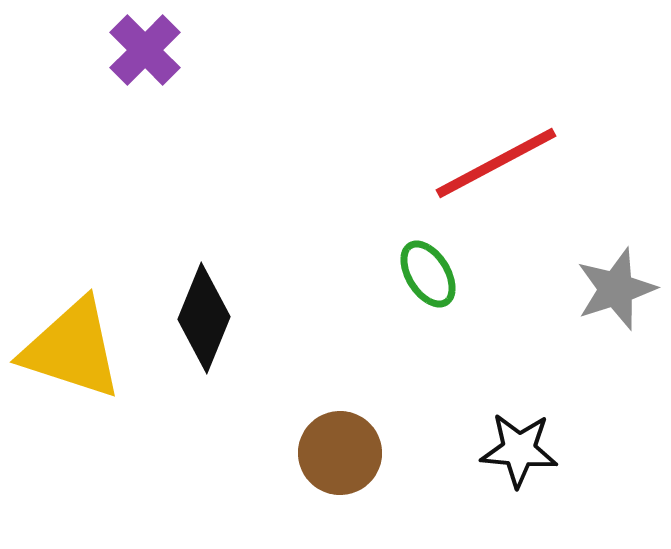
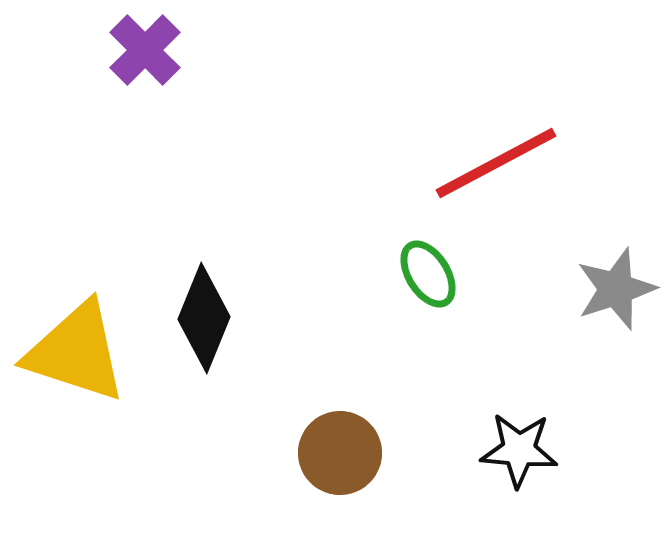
yellow triangle: moved 4 px right, 3 px down
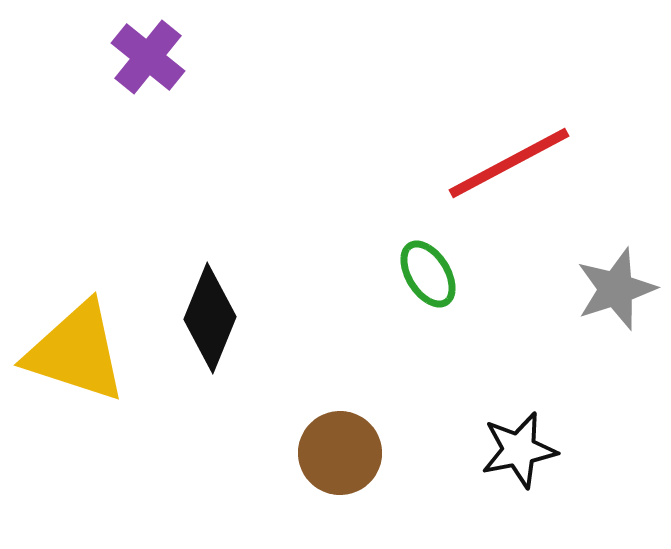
purple cross: moved 3 px right, 7 px down; rotated 6 degrees counterclockwise
red line: moved 13 px right
black diamond: moved 6 px right
black star: rotated 16 degrees counterclockwise
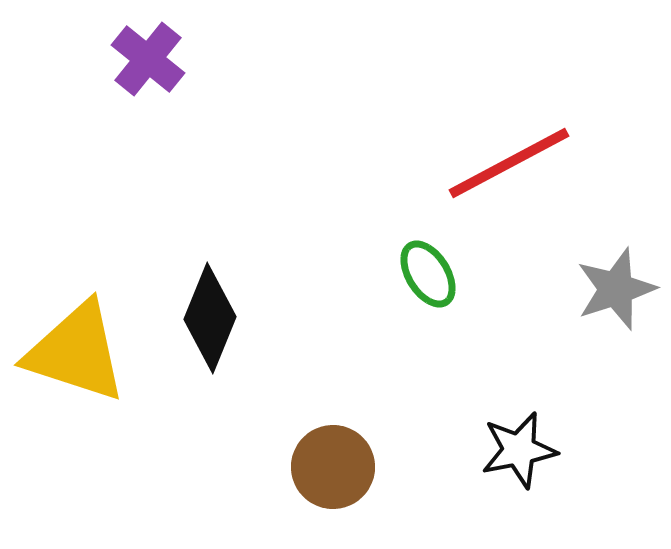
purple cross: moved 2 px down
brown circle: moved 7 px left, 14 px down
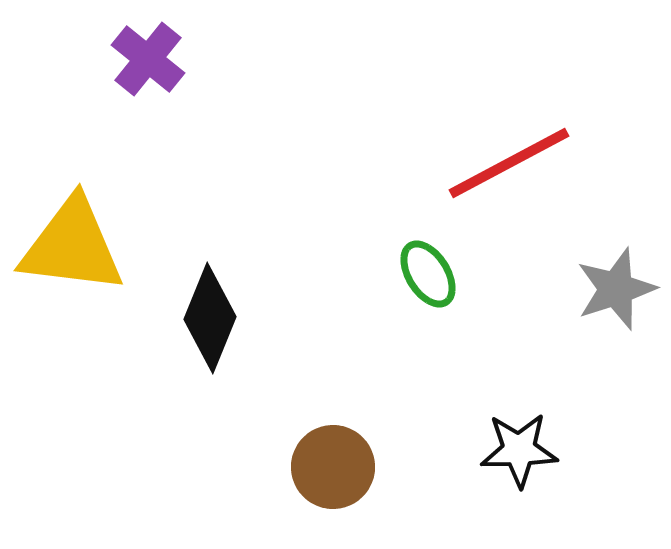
yellow triangle: moved 4 px left, 106 px up; rotated 11 degrees counterclockwise
black star: rotated 10 degrees clockwise
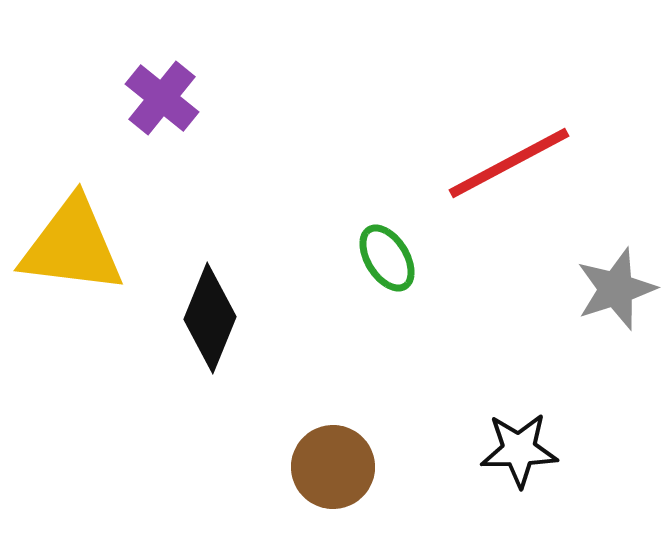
purple cross: moved 14 px right, 39 px down
green ellipse: moved 41 px left, 16 px up
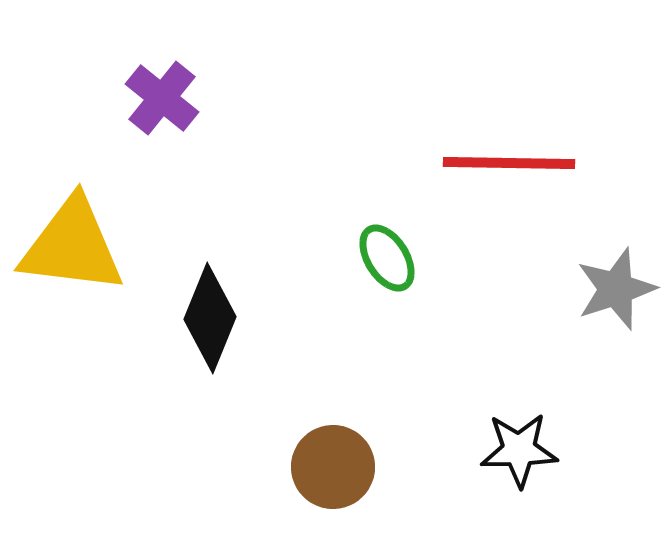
red line: rotated 29 degrees clockwise
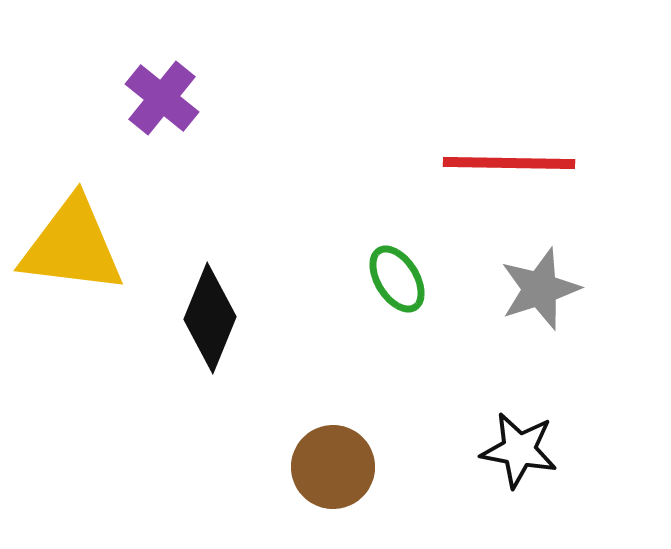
green ellipse: moved 10 px right, 21 px down
gray star: moved 76 px left
black star: rotated 12 degrees clockwise
